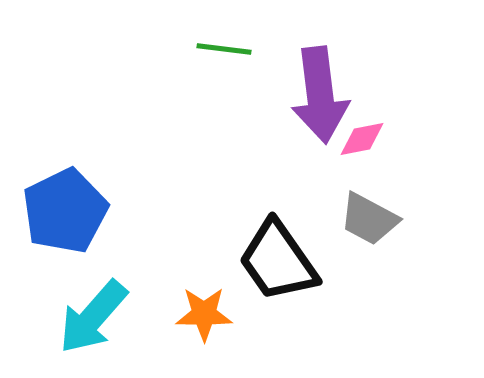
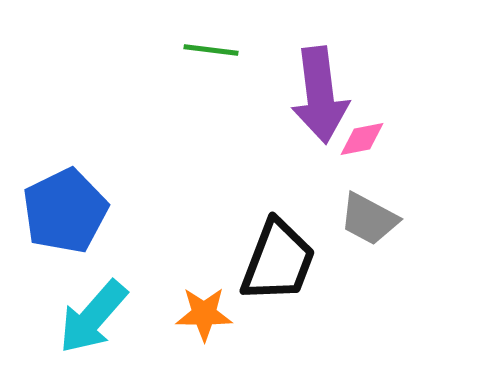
green line: moved 13 px left, 1 px down
black trapezoid: rotated 124 degrees counterclockwise
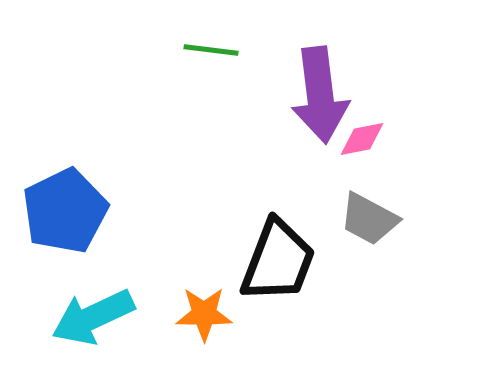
cyan arrow: rotated 24 degrees clockwise
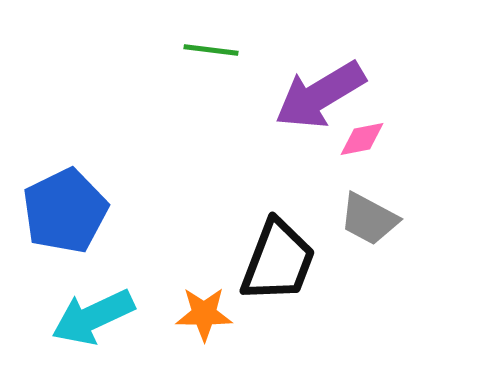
purple arrow: rotated 66 degrees clockwise
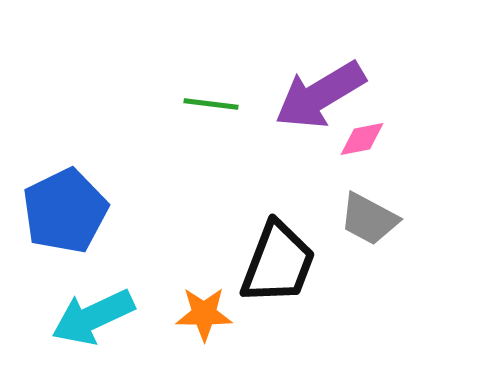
green line: moved 54 px down
black trapezoid: moved 2 px down
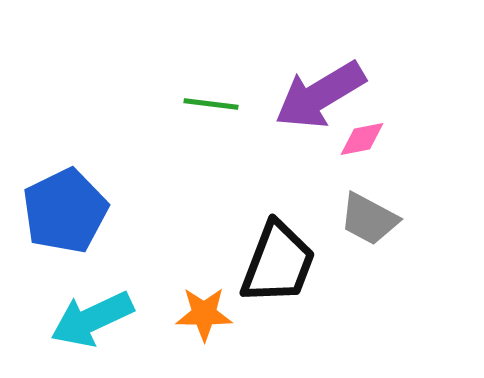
cyan arrow: moved 1 px left, 2 px down
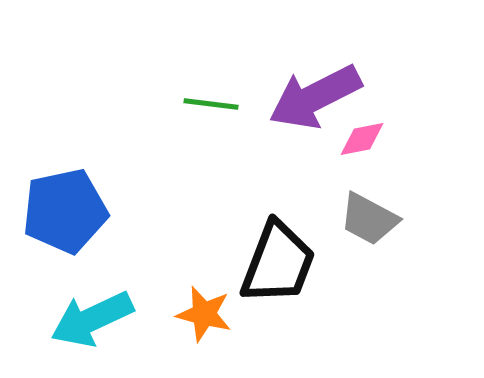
purple arrow: moved 5 px left, 2 px down; rotated 4 degrees clockwise
blue pentagon: rotated 14 degrees clockwise
orange star: rotated 14 degrees clockwise
